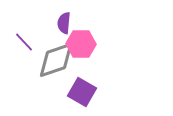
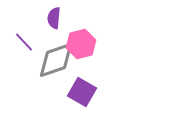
purple semicircle: moved 10 px left, 5 px up
pink hexagon: rotated 16 degrees counterclockwise
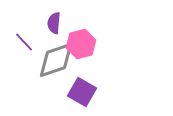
purple semicircle: moved 5 px down
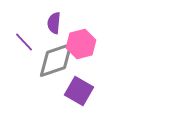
purple square: moved 3 px left, 1 px up
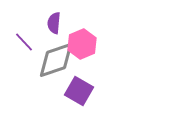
pink hexagon: moved 1 px right; rotated 8 degrees counterclockwise
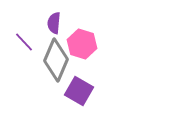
pink hexagon: rotated 20 degrees counterclockwise
gray diamond: rotated 48 degrees counterclockwise
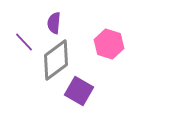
pink hexagon: moved 27 px right
gray diamond: rotated 30 degrees clockwise
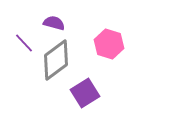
purple semicircle: rotated 100 degrees clockwise
purple line: moved 1 px down
purple square: moved 6 px right, 2 px down; rotated 28 degrees clockwise
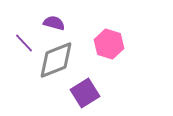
gray diamond: rotated 15 degrees clockwise
